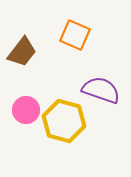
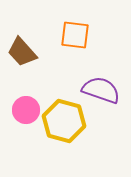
orange square: rotated 16 degrees counterclockwise
brown trapezoid: rotated 100 degrees clockwise
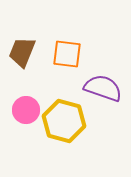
orange square: moved 8 px left, 19 px down
brown trapezoid: rotated 64 degrees clockwise
purple semicircle: moved 2 px right, 2 px up
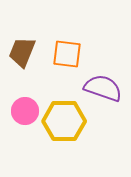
pink circle: moved 1 px left, 1 px down
yellow hexagon: rotated 15 degrees counterclockwise
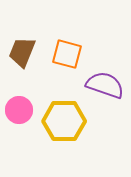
orange square: rotated 8 degrees clockwise
purple semicircle: moved 2 px right, 3 px up
pink circle: moved 6 px left, 1 px up
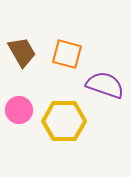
brown trapezoid: rotated 128 degrees clockwise
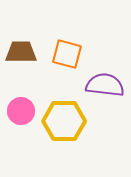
brown trapezoid: moved 1 px left; rotated 60 degrees counterclockwise
purple semicircle: rotated 12 degrees counterclockwise
pink circle: moved 2 px right, 1 px down
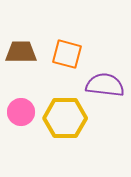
pink circle: moved 1 px down
yellow hexagon: moved 1 px right, 3 px up
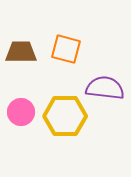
orange square: moved 1 px left, 5 px up
purple semicircle: moved 3 px down
yellow hexagon: moved 2 px up
